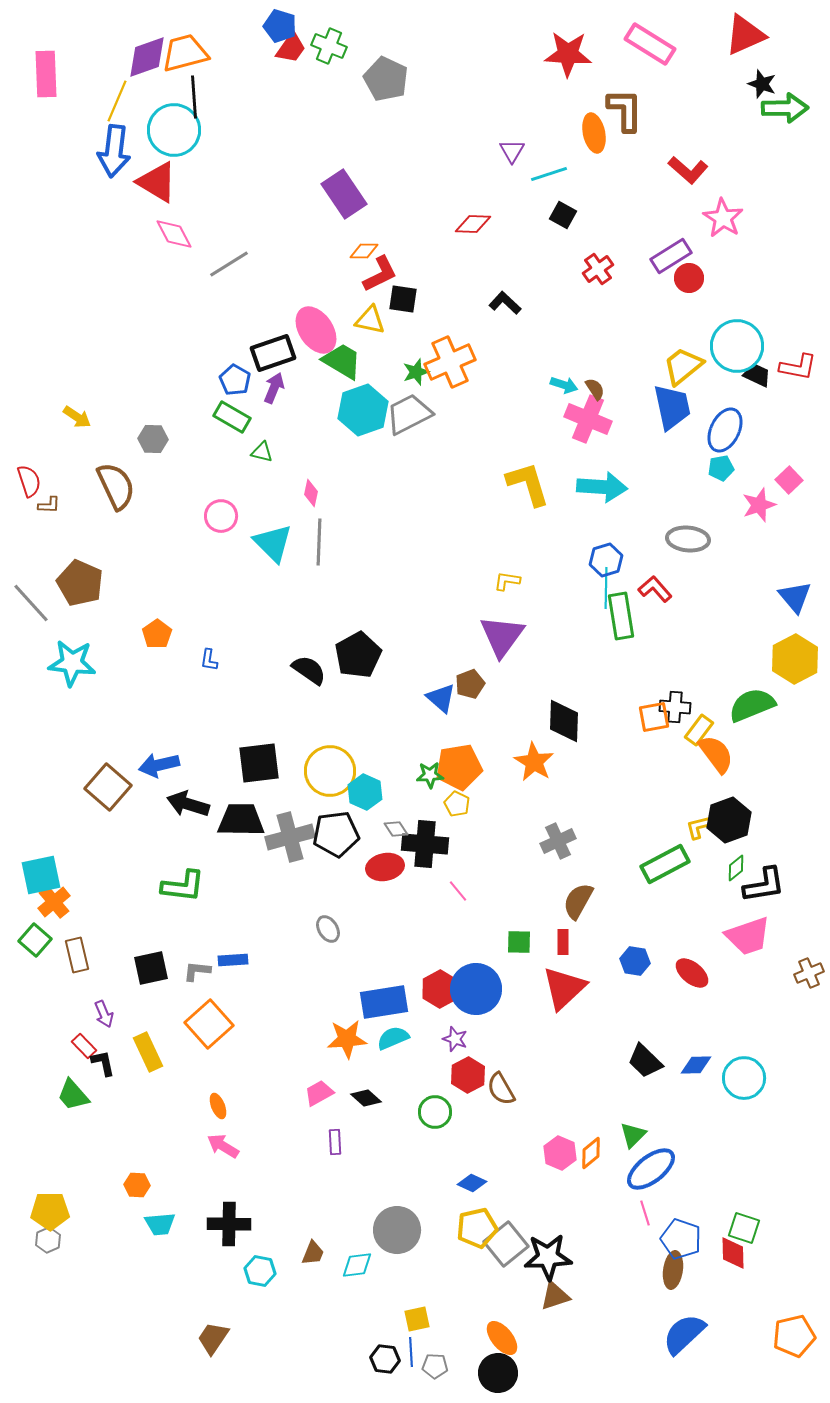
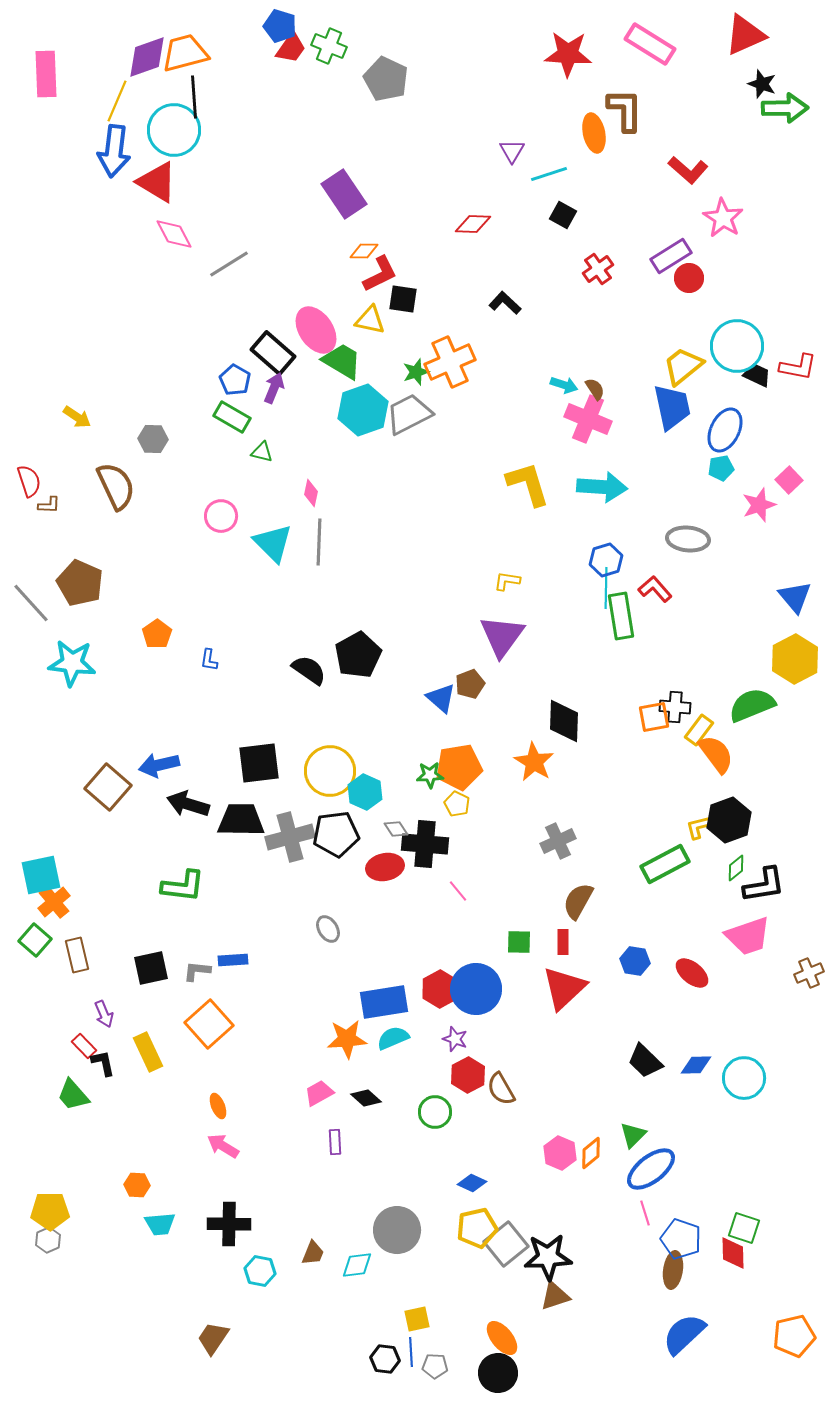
black rectangle at (273, 353): rotated 60 degrees clockwise
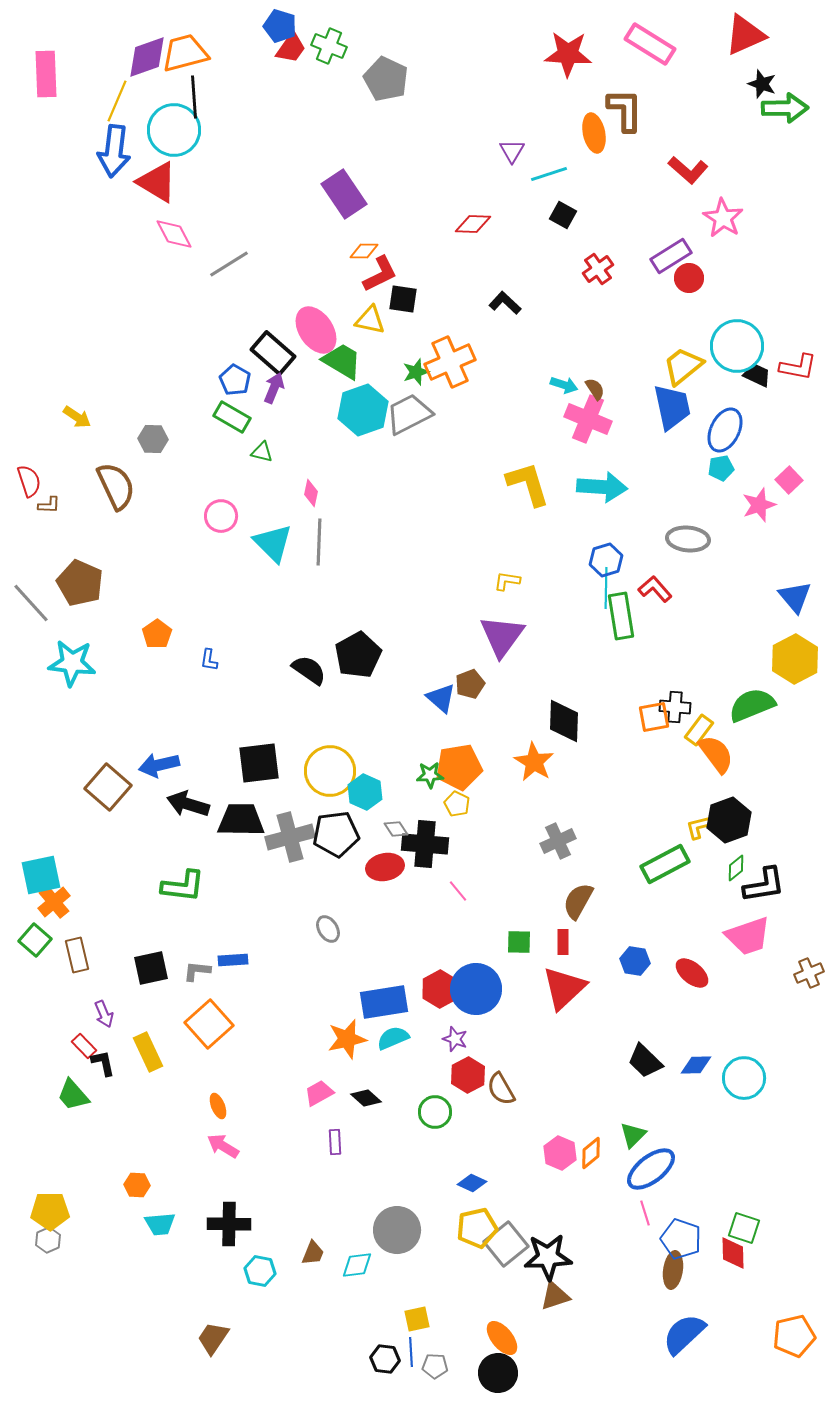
orange star at (347, 1039): rotated 9 degrees counterclockwise
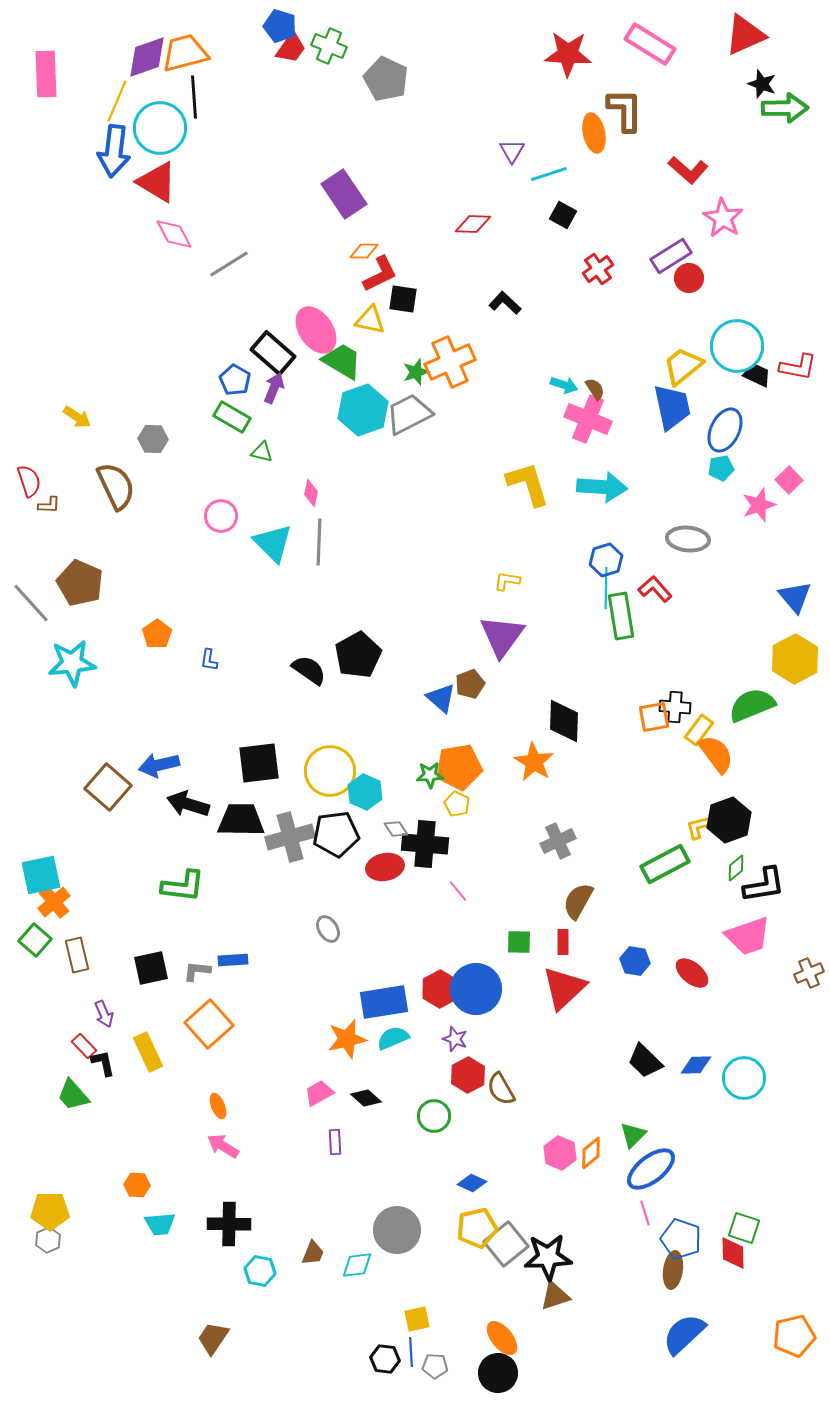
cyan circle at (174, 130): moved 14 px left, 2 px up
cyan star at (72, 663): rotated 12 degrees counterclockwise
green circle at (435, 1112): moved 1 px left, 4 px down
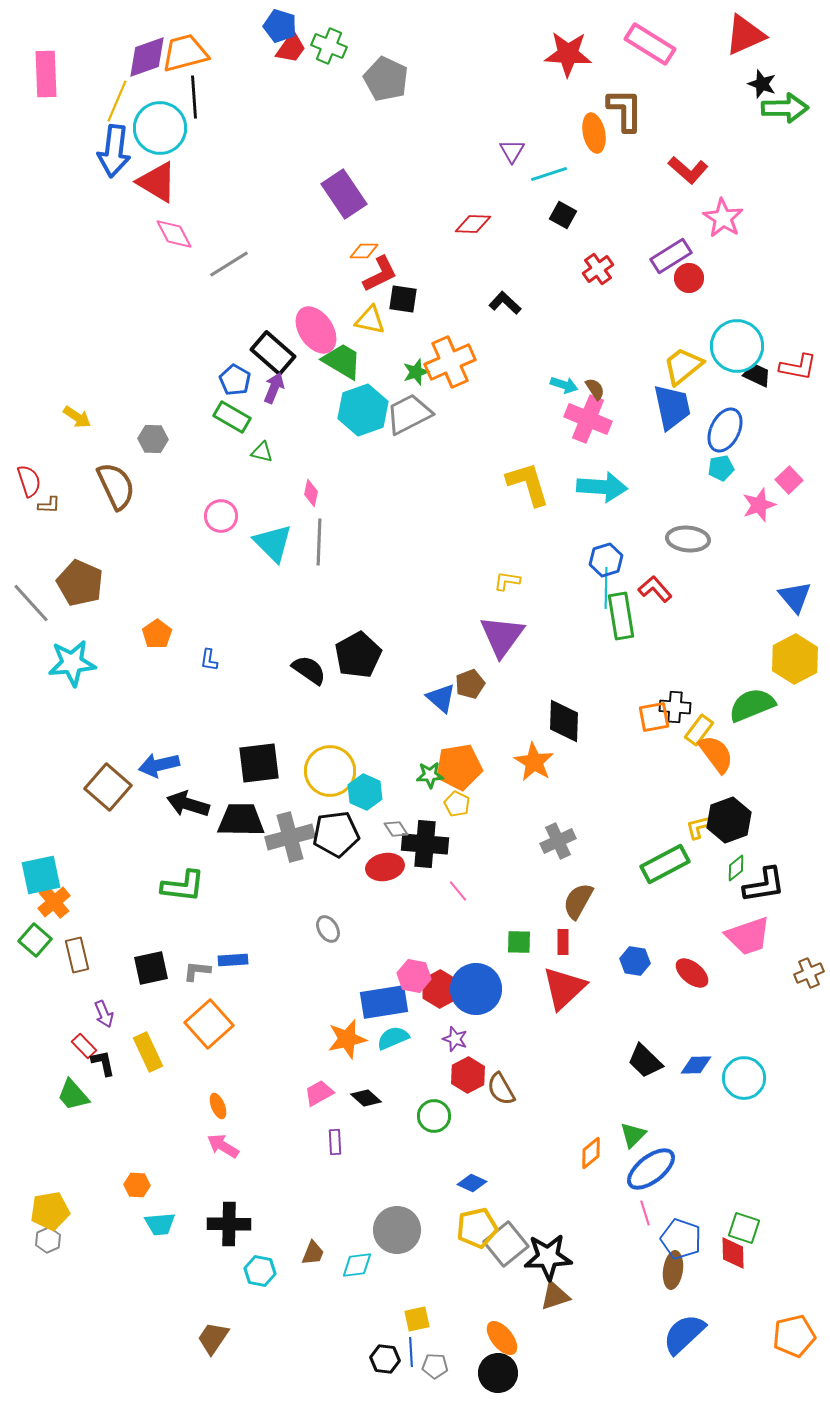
pink hexagon at (560, 1153): moved 146 px left, 177 px up; rotated 12 degrees counterclockwise
yellow pentagon at (50, 1211): rotated 9 degrees counterclockwise
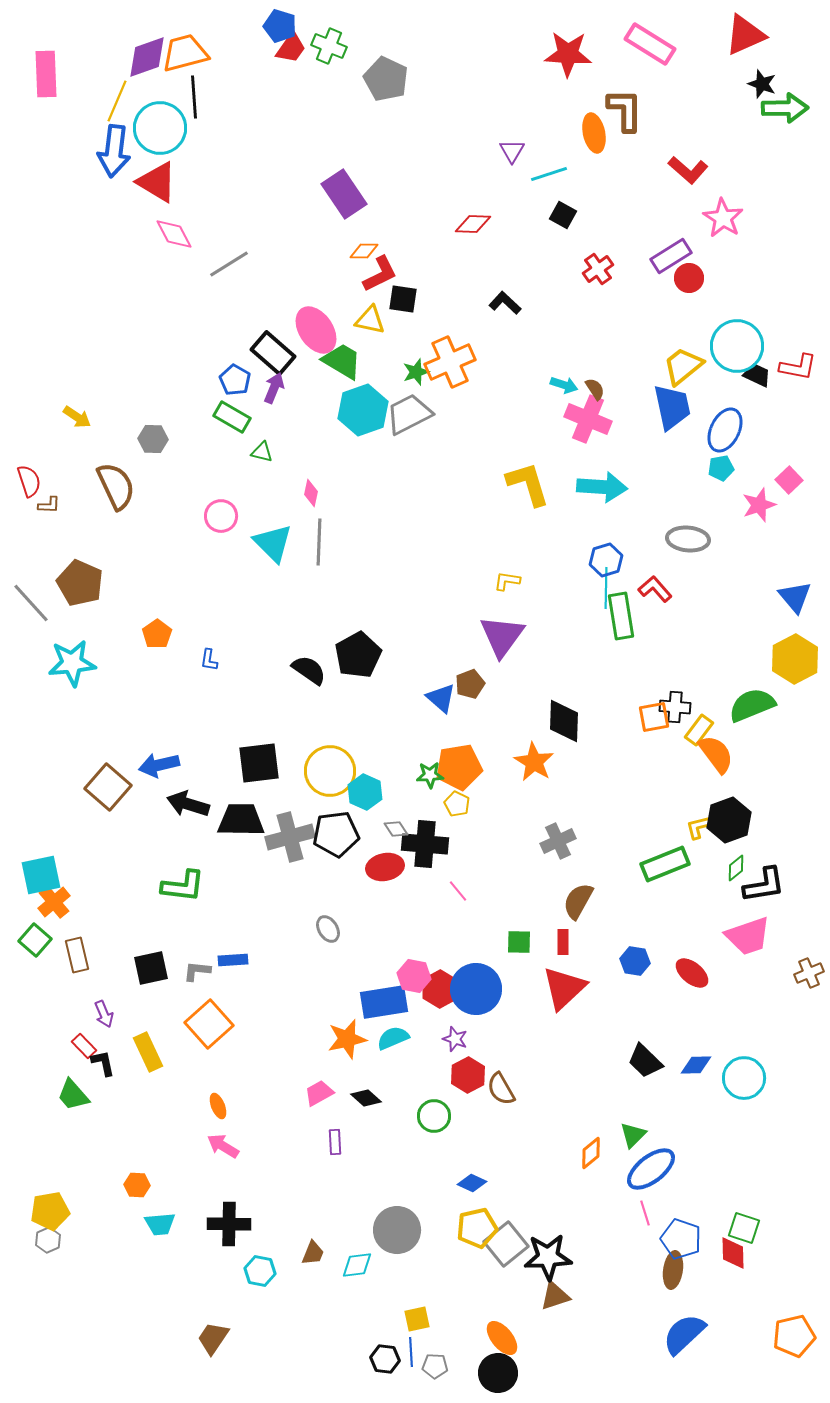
green rectangle at (665, 864): rotated 6 degrees clockwise
